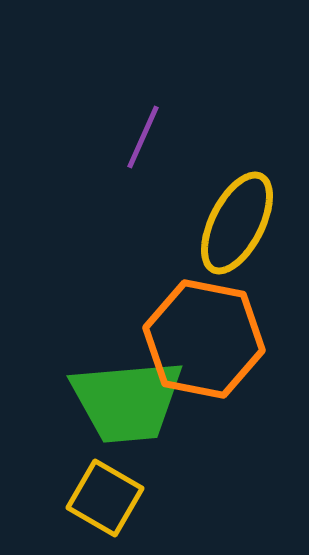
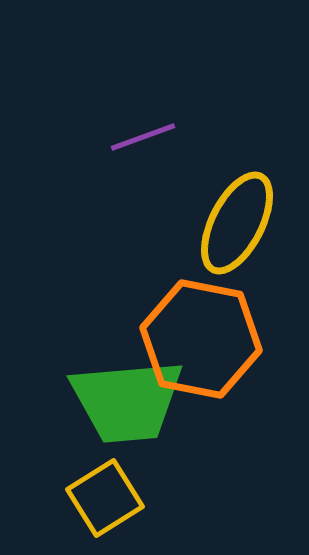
purple line: rotated 46 degrees clockwise
orange hexagon: moved 3 px left
yellow square: rotated 28 degrees clockwise
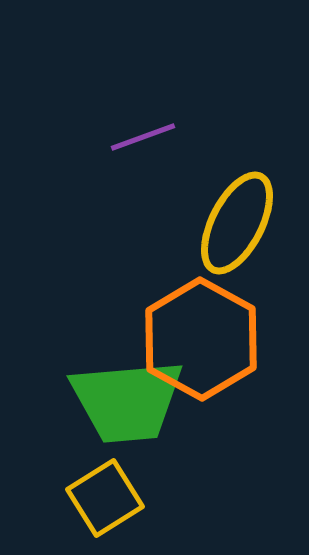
orange hexagon: rotated 18 degrees clockwise
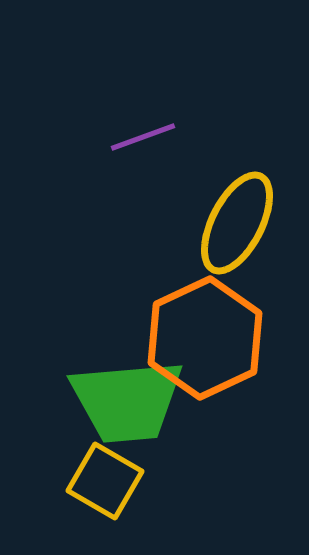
orange hexagon: moved 4 px right, 1 px up; rotated 6 degrees clockwise
yellow square: moved 17 px up; rotated 28 degrees counterclockwise
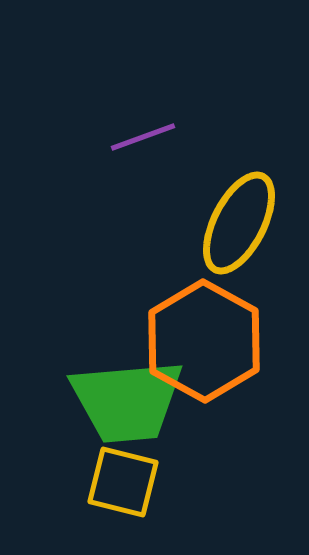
yellow ellipse: moved 2 px right
orange hexagon: moved 1 px left, 3 px down; rotated 6 degrees counterclockwise
yellow square: moved 18 px right, 1 px down; rotated 16 degrees counterclockwise
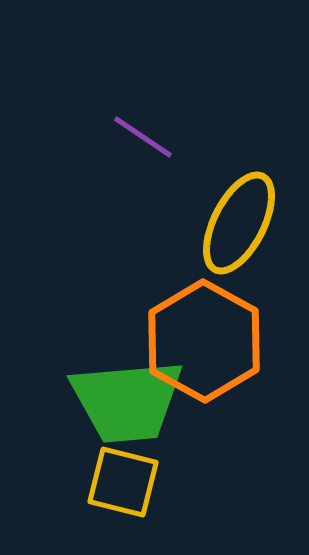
purple line: rotated 54 degrees clockwise
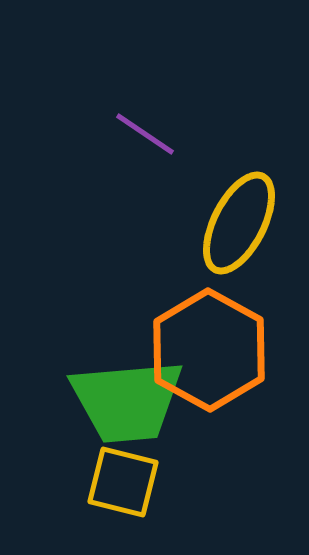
purple line: moved 2 px right, 3 px up
orange hexagon: moved 5 px right, 9 px down
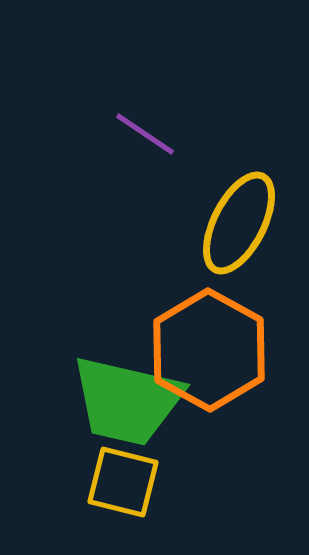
green trapezoid: rotated 18 degrees clockwise
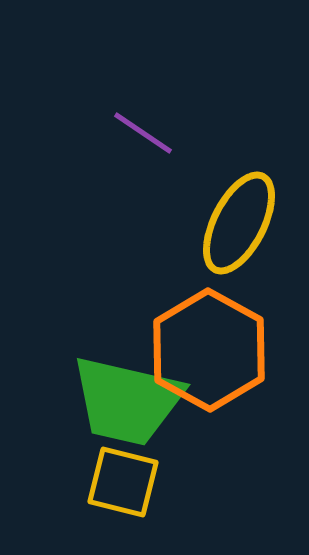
purple line: moved 2 px left, 1 px up
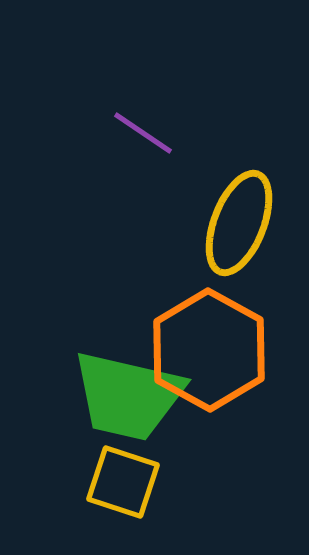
yellow ellipse: rotated 6 degrees counterclockwise
green trapezoid: moved 1 px right, 5 px up
yellow square: rotated 4 degrees clockwise
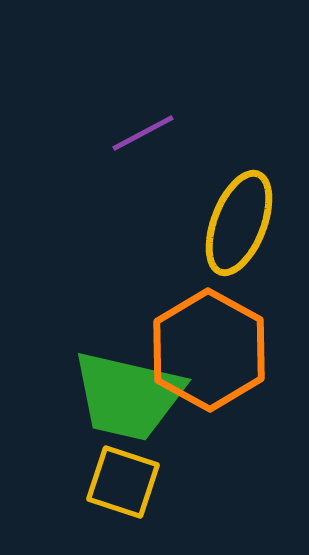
purple line: rotated 62 degrees counterclockwise
